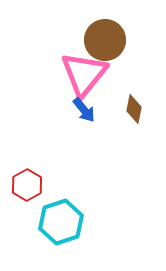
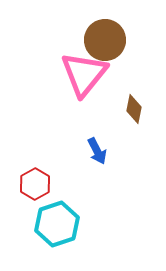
blue arrow: moved 13 px right, 41 px down; rotated 12 degrees clockwise
red hexagon: moved 8 px right, 1 px up
cyan hexagon: moved 4 px left, 2 px down
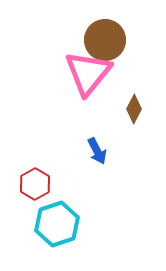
pink triangle: moved 4 px right, 1 px up
brown diamond: rotated 16 degrees clockwise
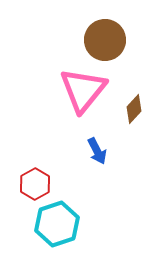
pink triangle: moved 5 px left, 17 px down
brown diamond: rotated 16 degrees clockwise
